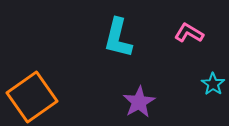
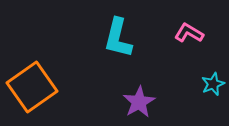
cyan star: rotated 15 degrees clockwise
orange square: moved 10 px up
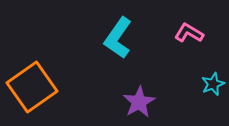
cyan L-shape: rotated 21 degrees clockwise
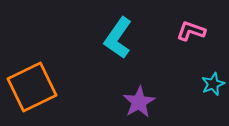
pink L-shape: moved 2 px right, 2 px up; rotated 12 degrees counterclockwise
orange square: rotated 9 degrees clockwise
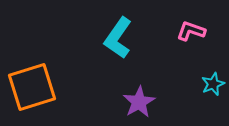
orange square: rotated 9 degrees clockwise
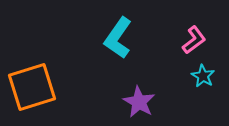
pink L-shape: moved 3 px right, 9 px down; rotated 124 degrees clockwise
cyan star: moved 10 px left, 8 px up; rotated 20 degrees counterclockwise
purple star: rotated 12 degrees counterclockwise
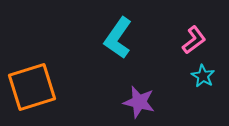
purple star: rotated 16 degrees counterclockwise
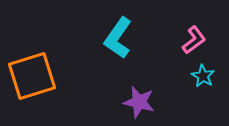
orange square: moved 11 px up
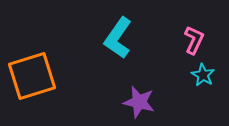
pink L-shape: rotated 28 degrees counterclockwise
cyan star: moved 1 px up
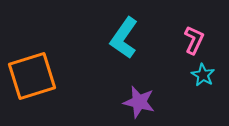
cyan L-shape: moved 6 px right
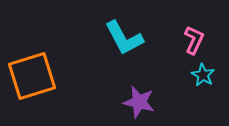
cyan L-shape: rotated 63 degrees counterclockwise
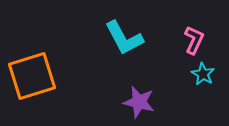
cyan star: moved 1 px up
